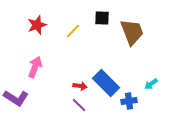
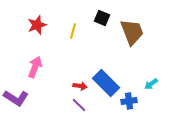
black square: rotated 21 degrees clockwise
yellow line: rotated 28 degrees counterclockwise
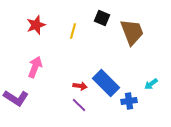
red star: moved 1 px left
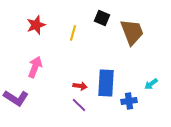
yellow line: moved 2 px down
blue rectangle: rotated 48 degrees clockwise
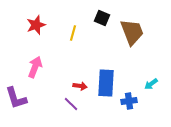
purple L-shape: rotated 40 degrees clockwise
purple line: moved 8 px left, 1 px up
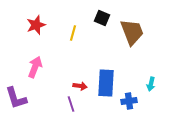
cyan arrow: rotated 40 degrees counterclockwise
purple line: rotated 28 degrees clockwise
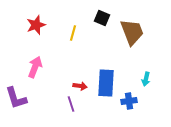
cyan arrow: moved 5 px left, 5 px up
